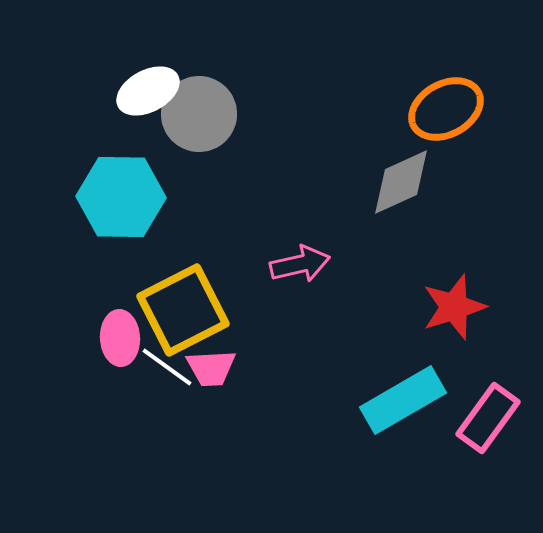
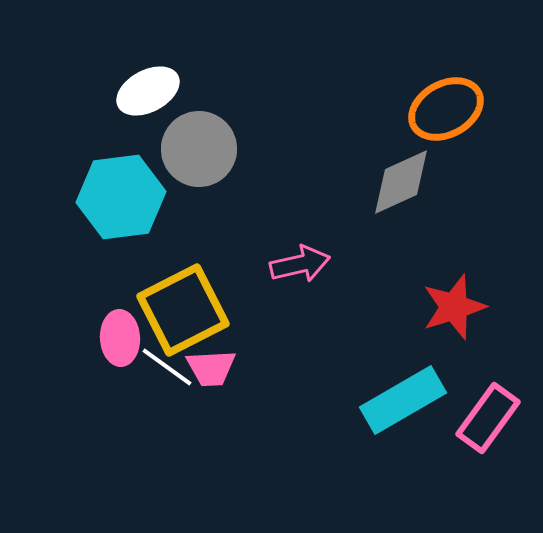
gray circle: moved 35 px down
cyan hexagon: rotated 8 degrees counterclockwise
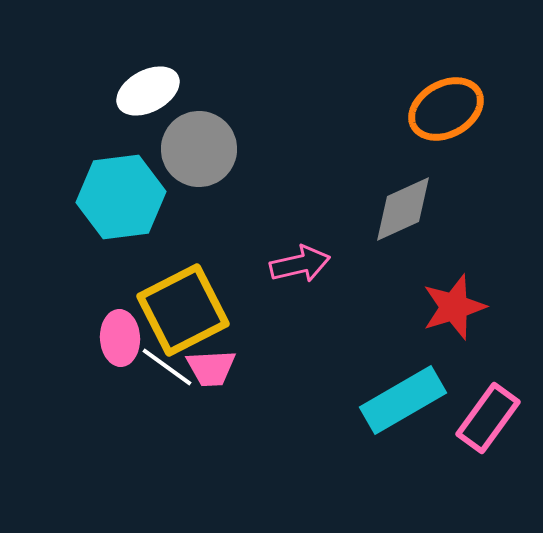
gray diamond: moved 2 px right, 27 px down
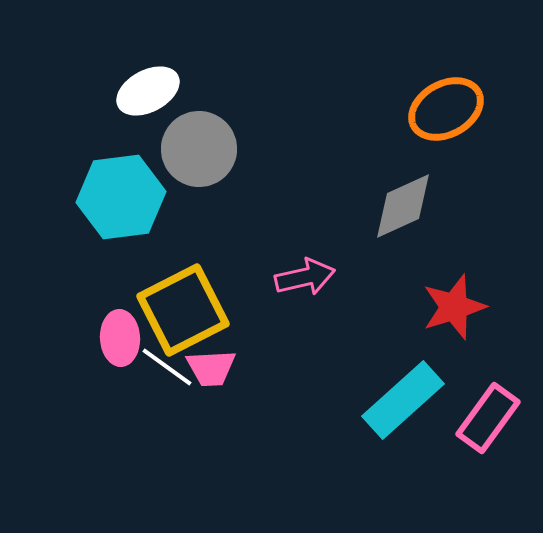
gray diamond: moved 3 px up
pink arrow: moved 5 px right, 13 px down
cyan rectangle: rotated 12 degrees counterclockwise
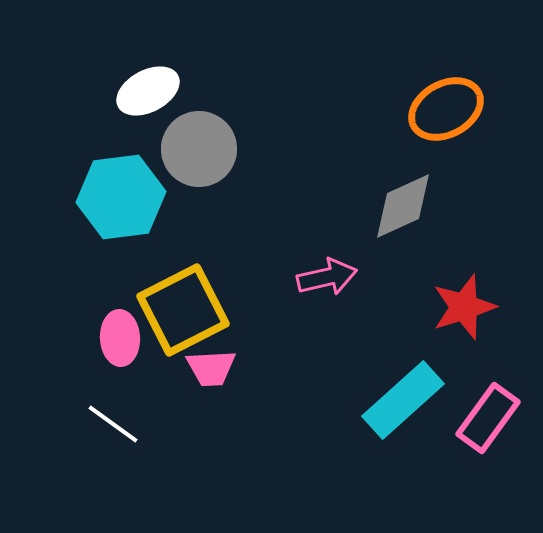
pink arrow: moved 22 px right
red star: moved 10 px right
white line: moved 54 px left, 57 px down
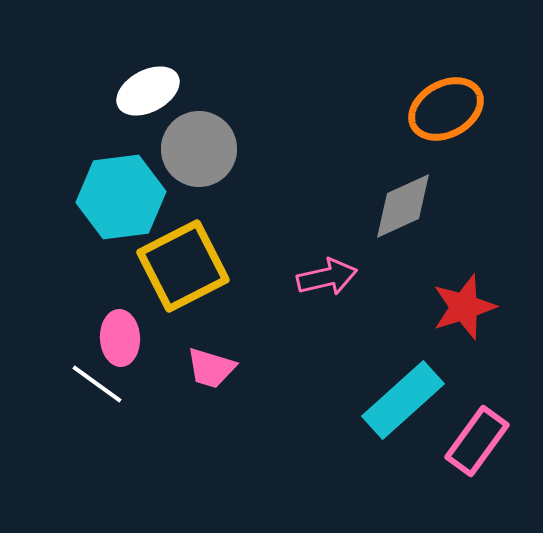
yellow square: moved 44 px up
pink trapezoid: rotated 20 degrees clockwise
pink rectangle: moved 11 px left, 23 px down
white line: moved 16 px left, 40 px up
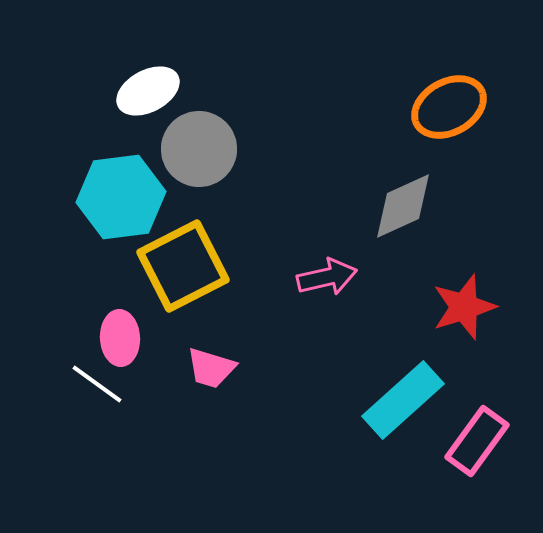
orange ellipse: moved 3 px right, 2 px up
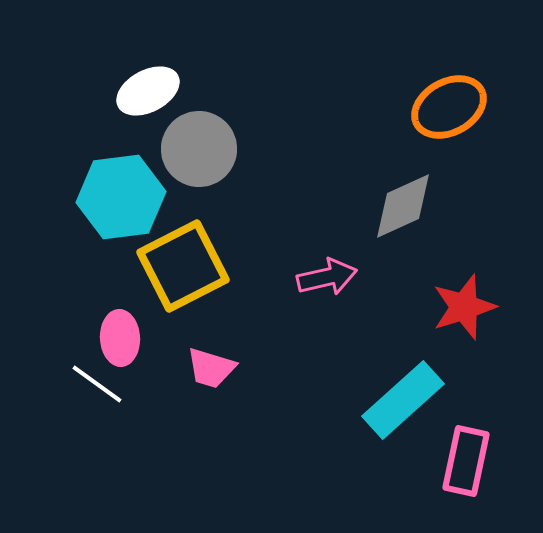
pink rectangle: moved 11 px left, 20 px down; rotated 24 degrees counterclockwise
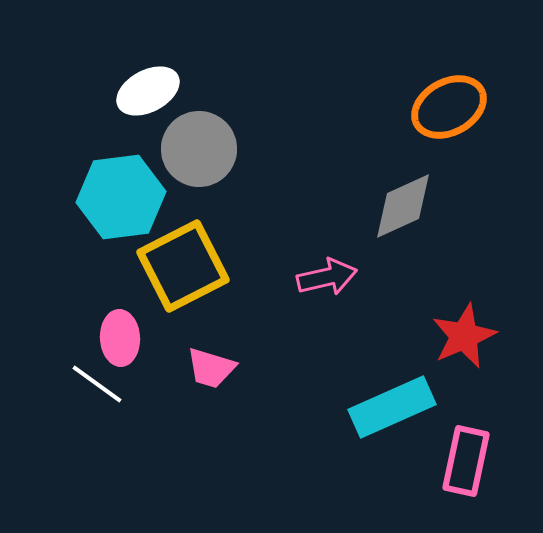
red star: moved 29 px down; rotated 6 degrees counterclockwise
cyan rectangle: moved 11 px left, 7 px down; rotated 18 degrees clockwise
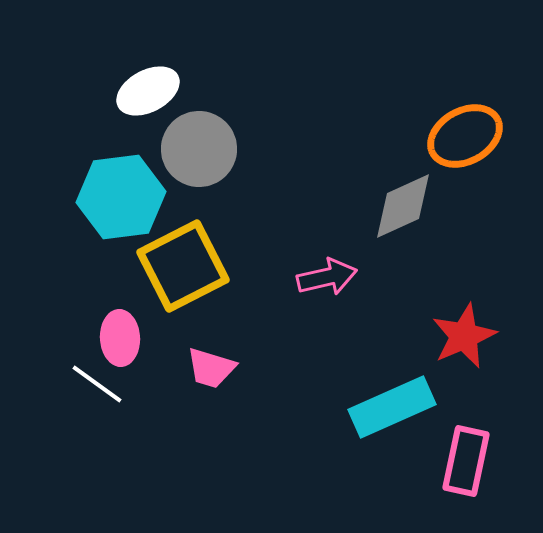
orange ellipse: moved 16 px right, 29 px down
